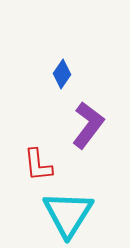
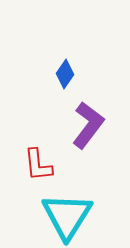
blue diamond: moved 3 px right
cyan triangle: moved 1 px left, 2 px down
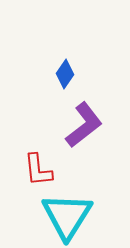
purple L-shape: moved 4 px left; rotated 15 degrees clockwise
red L-shape: moved 5 px down
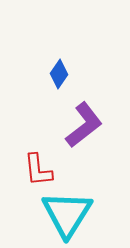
blue diamond: moved 6 px left
cyan triangle: moved 2 px up
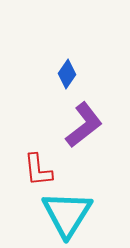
blue diamond: moved 8 px right
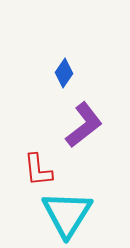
blue diamond: moved 3 px left, 1 px up
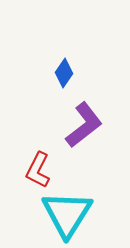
red L-shape: rotated 33 degrees clockwise
